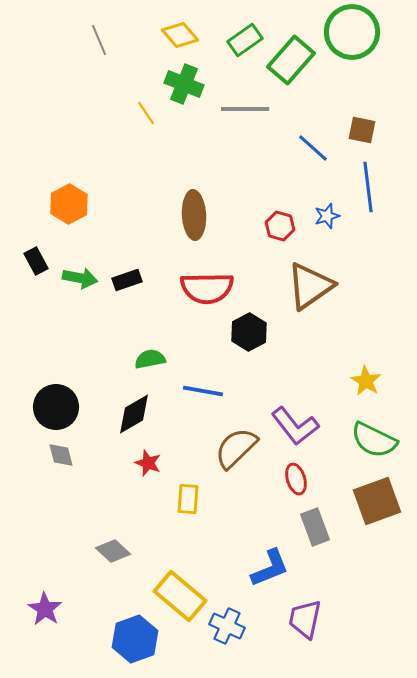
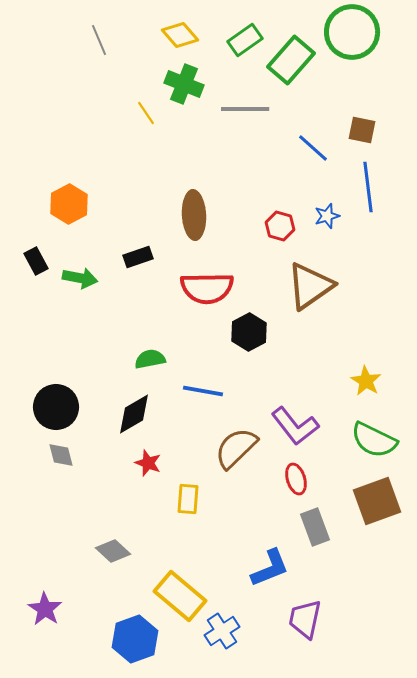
black rectangle at (127, 280): moved 11 px right, 23 px up
blue cross at (227, 626): moved 5 px left, 5 px down; rotated 32 degrees clockwise
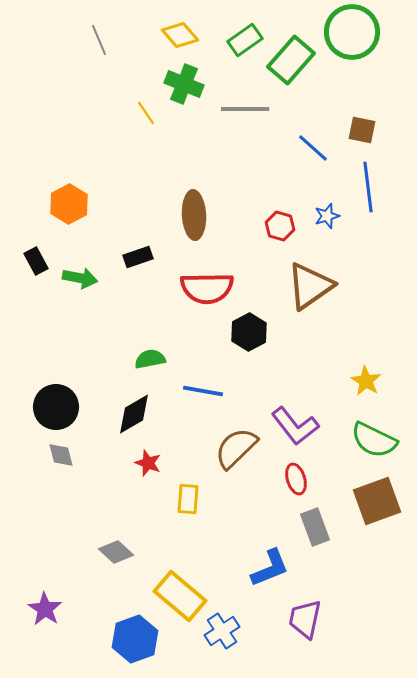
gray diamond at (113, 551): moved 3 px right, 1 px down
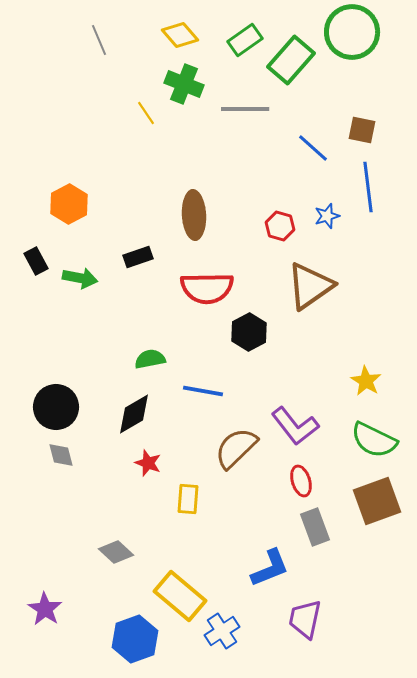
red ellipse at (296, 479): moved 5 px right, 2 px down
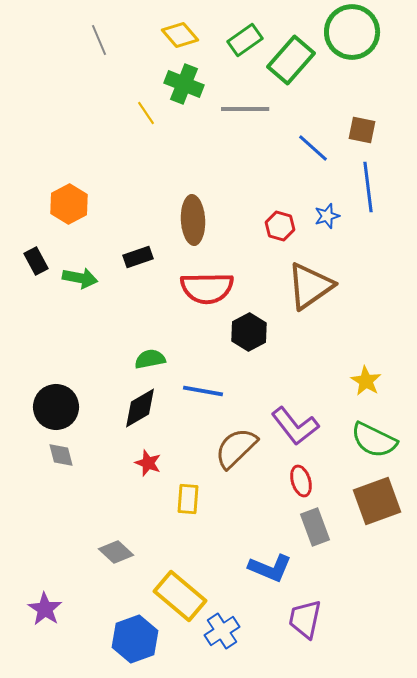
brown ellipse at (194, 215): moved 1 px left, 5 px down
black diamond at (134, 414): moved 6 px right, 6 px up
blue L-shape at (270, 568): rotated 45 degrees clockwise
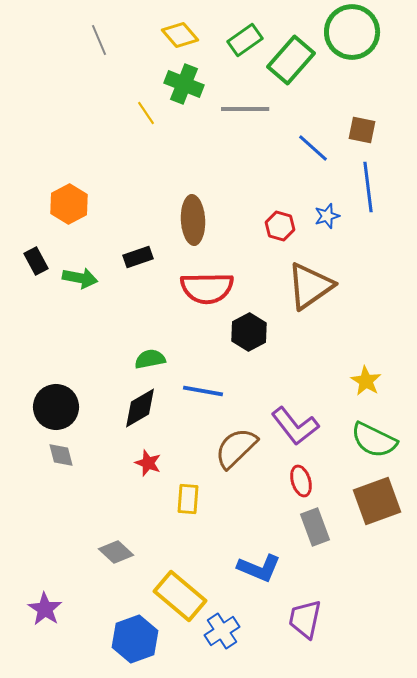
blue L-shape at (270, 568): moved 11 px left
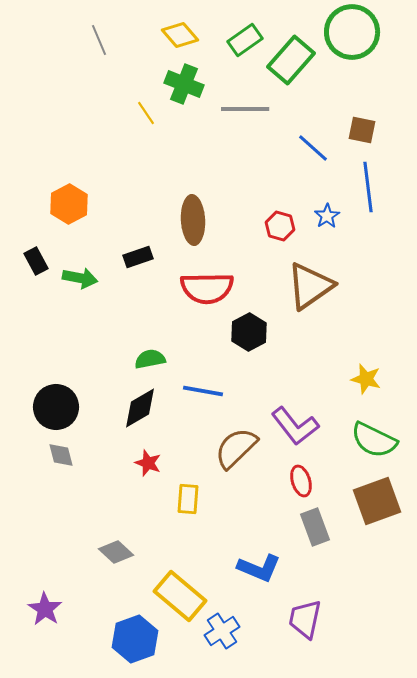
blue star at (327, 216): rotated 15 degrees counterclockwise
yellow star at (366, 381): moved 2 px up; rotated 16 degrees counterclockwise
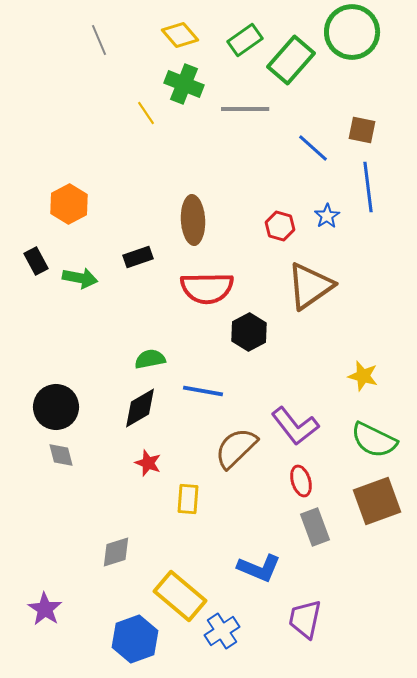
yellow star at (366, 379): moved 3 px left, 3 px up
gray diamond at (116, 552): rotated 60 degrees counterclockwise
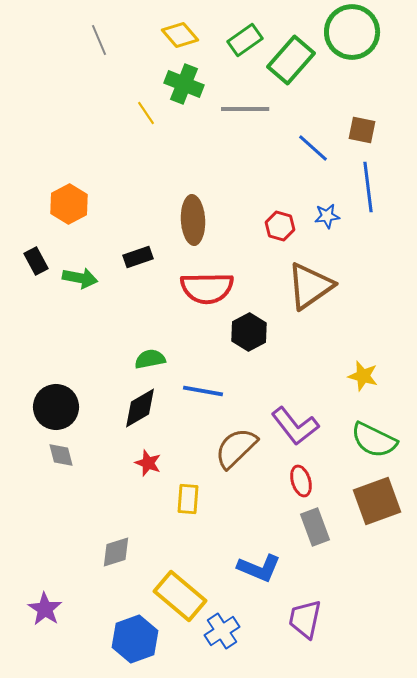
blue star at (327, 216): rotated 25 degrees clockwise
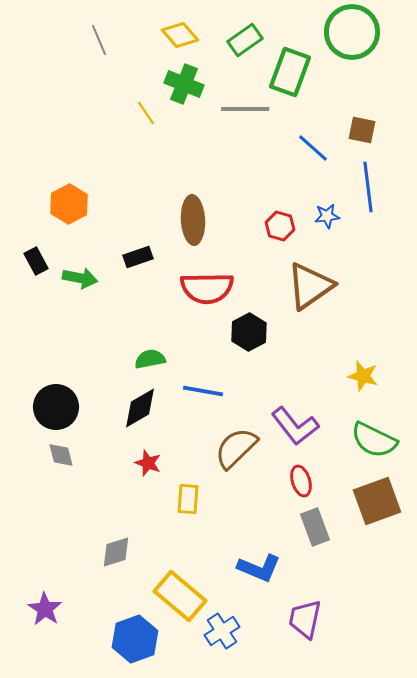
green rectangle at (291, 60): moved 1 px left, 12 px down; rotated 21 degrees counterclockwise
